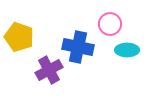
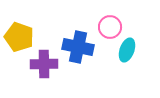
pink circle: moved 3 px down
cyan ellipse: rotated 70 degrees counterclockwise
purple cross: moved 5 px left, 6 px up; rotated 28 degrees clockwise
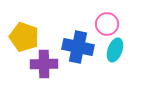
pink circle: moved 3 px left, 3 px up
yellow pentagon: moved 5 px right
cyan ellipse: moved 12 px left
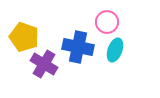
pink circle: moved 2 px up
purple cross: rotated 32 degrees clockwise
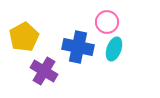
yellow pentagon: rotated 24 degrees clockwise
cyan ellipse: moved 1 px left, 1 px up
purple cross: moved 7 px down
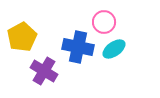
pink circle: moved 3 px left
yellow pentagon: moved 2 px left
cyan ellipse: rotated 35 degrees clockwise
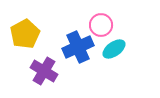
pink circle: moved 3 px left, 3 px down
yellow pentagon: moved 3 px right, 3 px up
blue cross: rotated 36 degrees counterclockwise
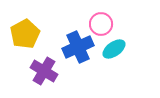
pink circle: moved 1 px up
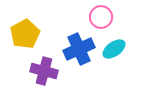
pink circle: moved 7 px up
blue cross: moved 1 px right, 2 px down
purple cross: rotated 16 degrees counterclockwise
